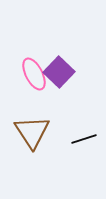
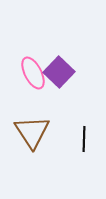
pink ellipse: moved 1 px left, 1 px up
black line: rotated 70 degrees counterclockwise
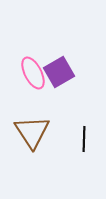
purple square: rotated 16 degrees clockwise
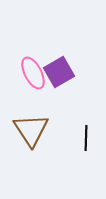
brown triangle: moved 1 px left, 2 px up
black line: moved 2 px right, 1 px up
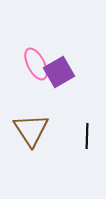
pink ellipse: moved 3 px right, 9 px up
black line: moved 1 px right, 2 px up
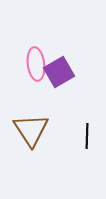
pink ellipse: rotated 20 degrees clockwise
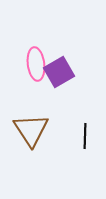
black line: moved 2 px left
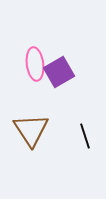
pink ellipse: moved 1 px left
black line: rotated 20 degrees counterclockwise
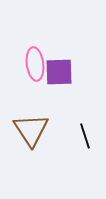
purple square: rotated 28 degrees clockwise
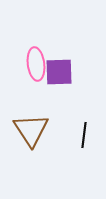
pink ellipse: moved 1 px right
black line: moved 1 px left, 1 px up; rotated 25 degrees clockwise
